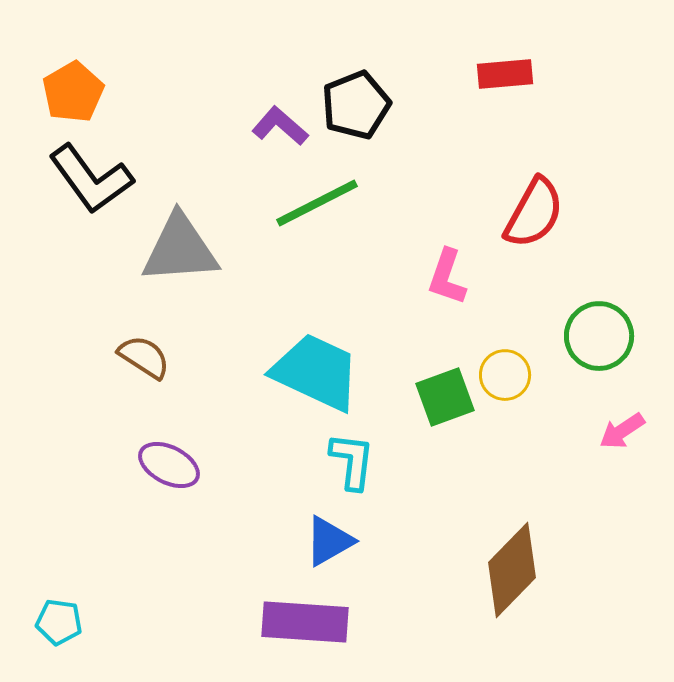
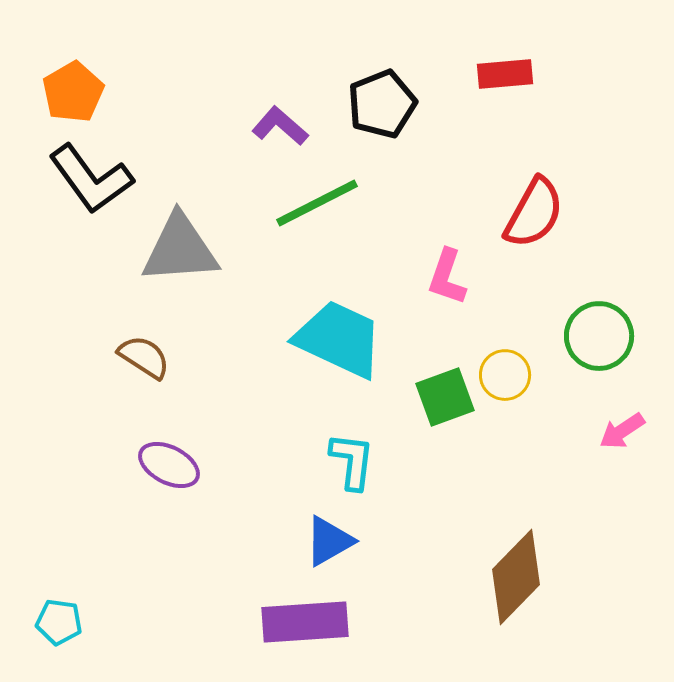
black pentagon: moved 26 px right, 1 px up
cyan trapezoid: moved 23 px right, 33 px up
brown diamond: moved 4 px right, 7 px down
purple rectangle: rotated 8 degrees counterclockwise
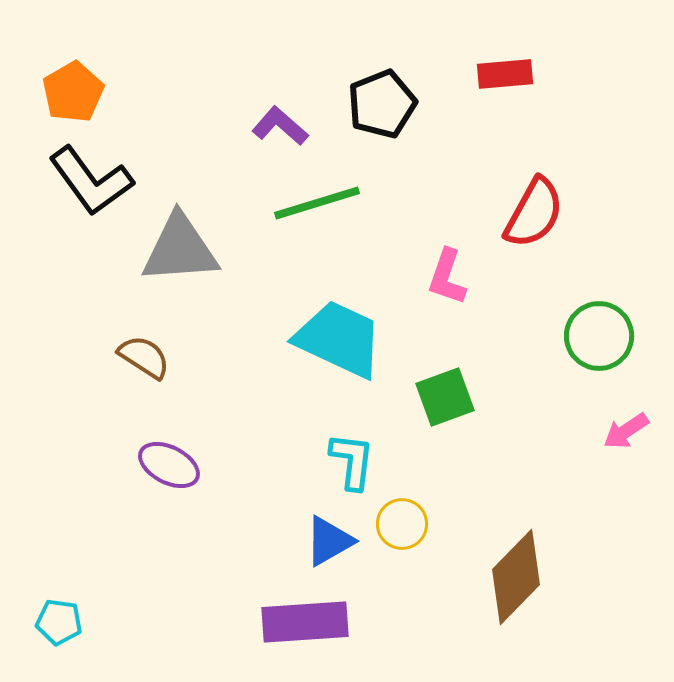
black L-shape: moved 2 px down
green line: rotated 10 degrees clockwise
yellow circle: moved 103 px left, 149 px down
pink arrow: moved 4 px right
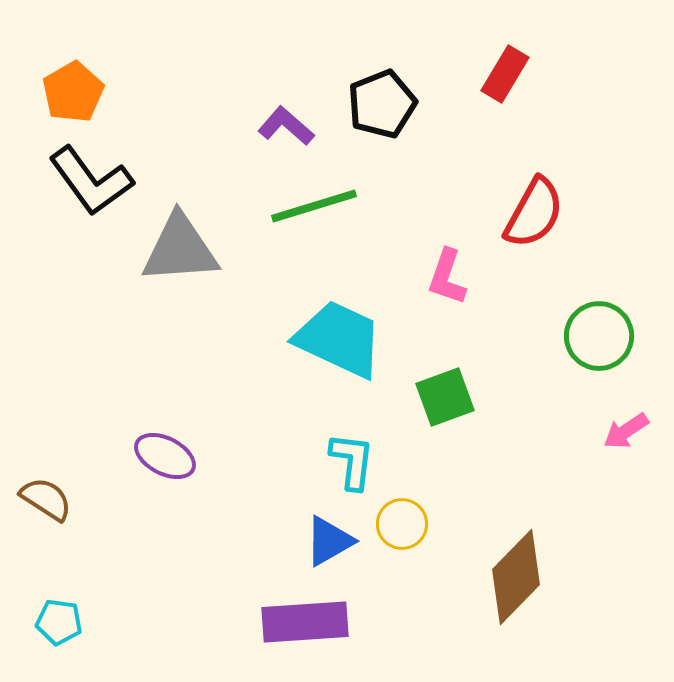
red rectangle: rotated 54 degrees counterclockwise
purple L-shape: moved 6 px right
green line: moved 3 px left, 3 px down
brown semicircle: moved 98 px left, 142 px down
purple ellipse: moved 4 px left, 9 px up
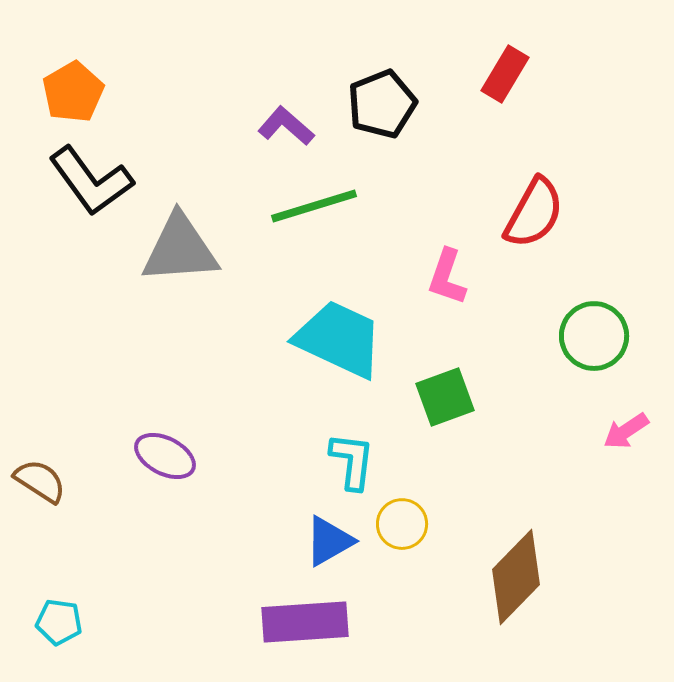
green circle: moved 5 px left
brown semicircle: moved 6 px left, 18 px up
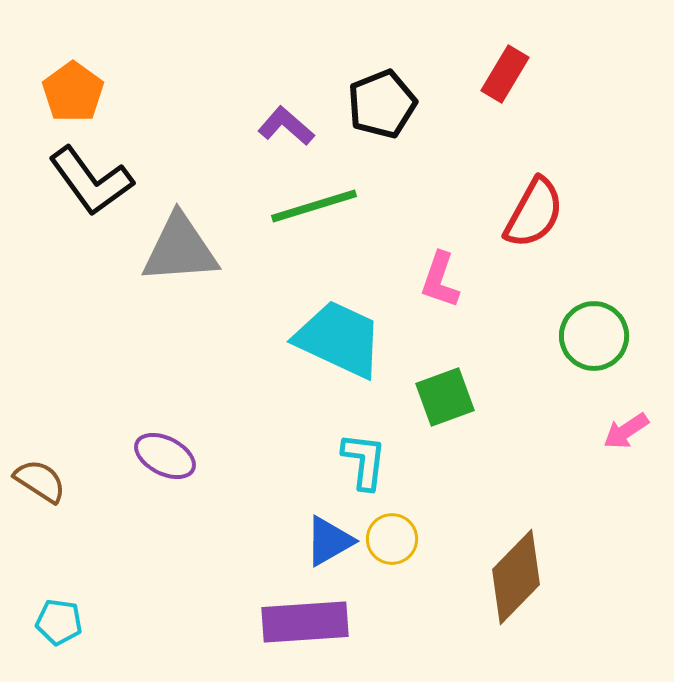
orange pentagon: rotated 6 degrees counterclockwise
pink L-shape: moved 7 px left, 3 px down
cyan L-shape: moved 12 px right
yellow circle: moved 10 px left, 15 px down
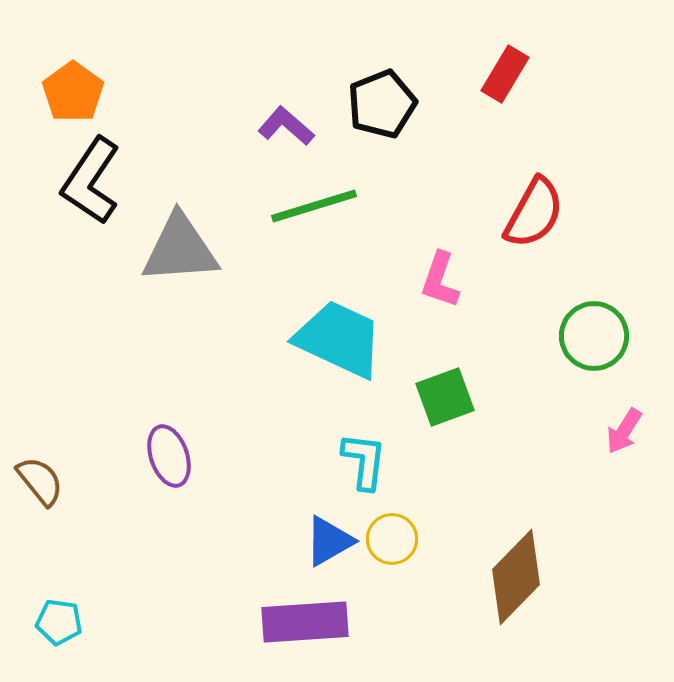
black L-shape: rotated 70 degrees clockwise
pink arrow: moved 2 px left; rotated 24 degrees counterclockwise
purple ellipse: moved 4 px right; rotated 44 degrees clockwise
brown semicircle: rotated 18 degrees clockwise
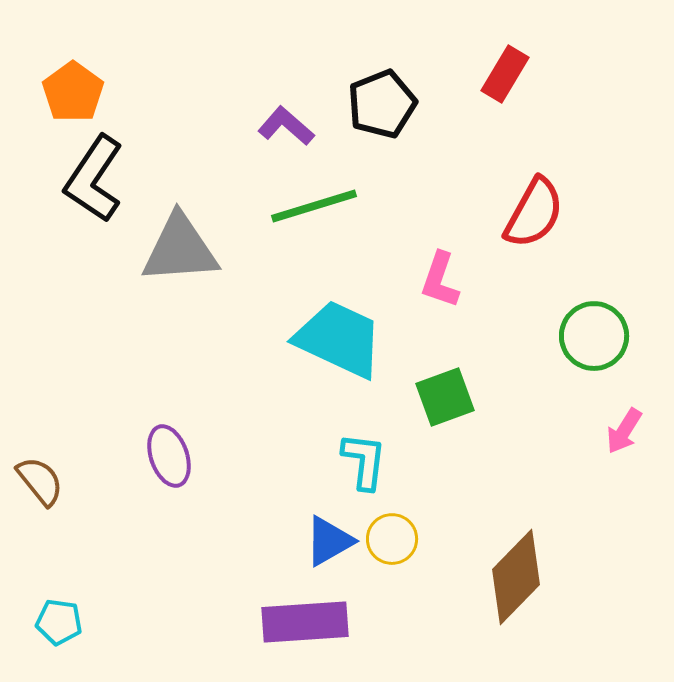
black L-shape: moved 3 px right, 2 px up
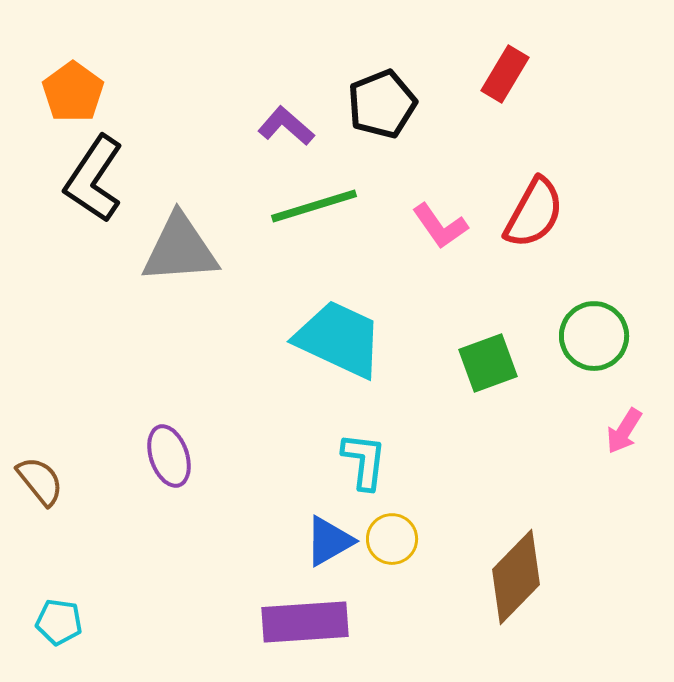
pink L-shape: moved 54 px up; rotated 54 degrees counterclockwise
green square: moved 43 px right, 34 px up
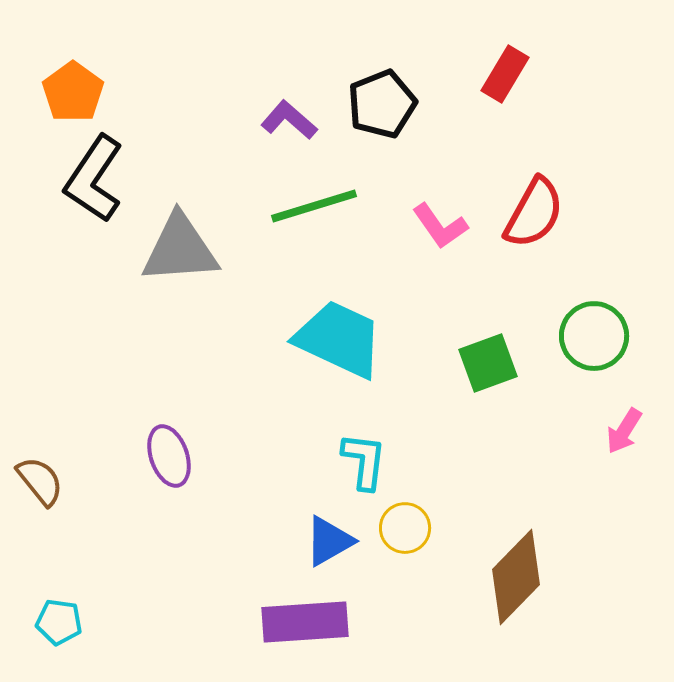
purple L-shape: moved 3 px right, 6 px up
yellow circle: moved 13 px right, 11 px up
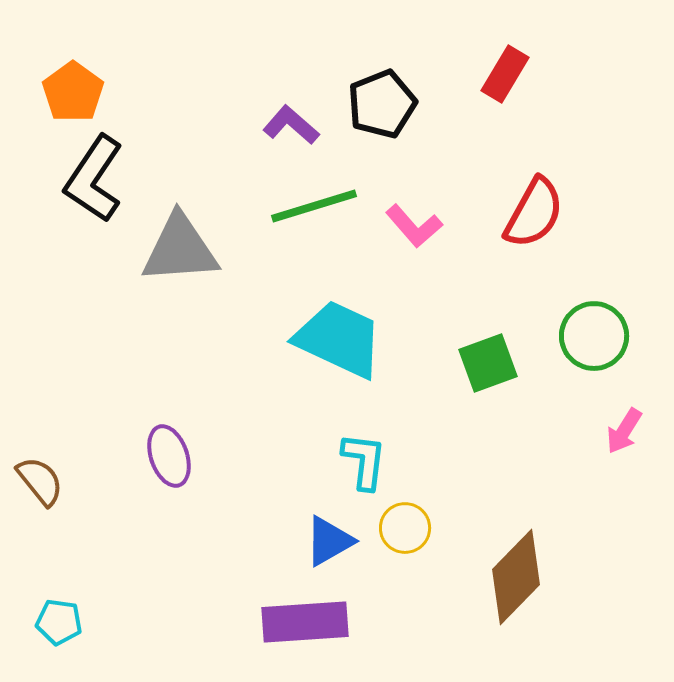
purple L-shape: moved 2 px right, 5 px down
pink L-shape: moved 26 px left; rotated 6 degrees counterclockwise
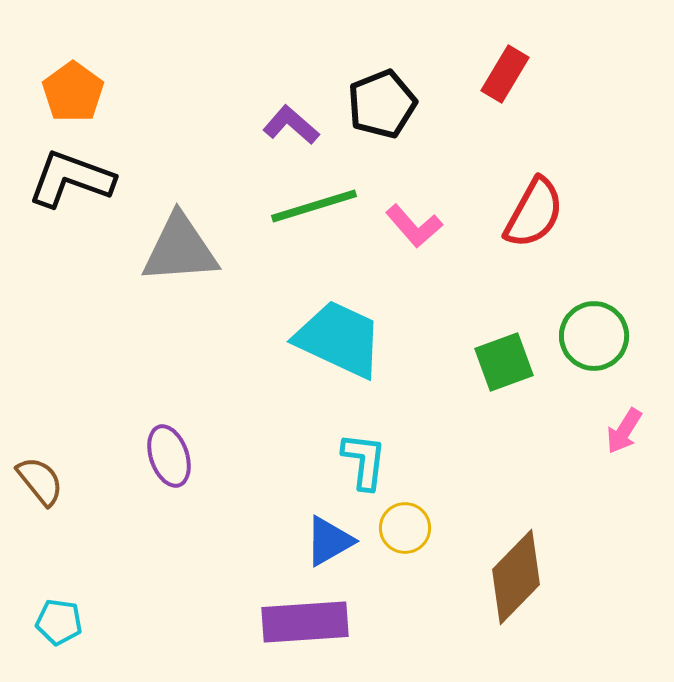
black L-shape: moved 23 px left; rotated 76 degrees clockwise
green square: moved 16 px right, 1 px up
